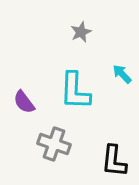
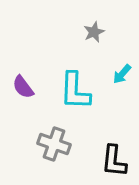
gray star: moved 13 px right
cyan arrow: rotated 95 degrees counterclockwise
purple semicircle: moved 1 px left, 15 px up
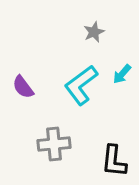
cyan L-shape: moved 6 px right, 6 px up; rotated 51 degrees clockwise
gray cross: rotated 24 degrees counterclockwise
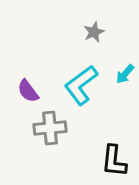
cyan arrow: moved 3 px right
purple semicircle: moved 5 px right, 4 px down
gray cross: moved 4 px left, 16 px up
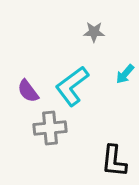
gray star: rotated 25 degrees clockwise
cyan L-shape: moved 9 px left, 1 px down
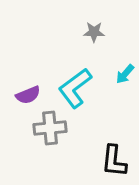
cyan L-shape: moved 3 px right, 2 px down
purple semicircle: moved 4 px down; rotated 75 degrees counterclockwise
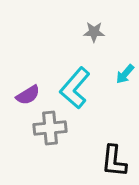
cyan L-shape: rotated 12 degrees counterclockwise
purple semicircle: rotated 10 degrees counterclockwise
